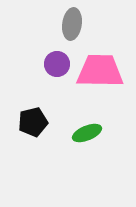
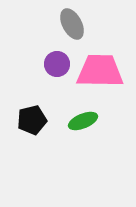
gray ellipse: rotated 36 degrees counterclockwise
black pentagon: moved 1 px left, 2 px up
green ellipse: moved 4 px left, 12 px up
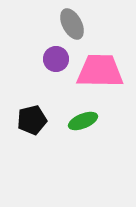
purple circle: moved 1 px left, 5 px up
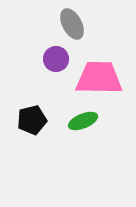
pink trapezoid: moved 1 px left, 7 px down
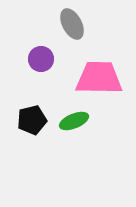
purple circle: moved 15 px left
green ellipse: moved 9 px left
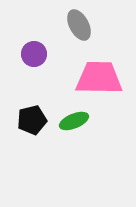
gray ellipse: moved 7 px right, 1 px down
purple circle: moved 7 px left, 5 px up
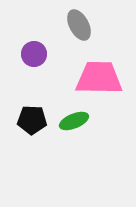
black pentagon: rotated 16 degrees clockwise
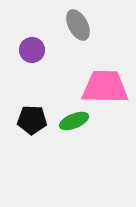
gray ellipse: moved 1 px left
purple circle: moved 2 px left, 4 px up
pink trapezoid: moved 6 px right, 9 px down
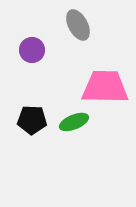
green ellipse: moved 1 px down
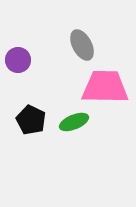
gray ellipse: moved 4 px right, 20 px down
purple circle: moved 14 px left, 10 px down
black pentagon: moved 1 px left; rotated 24 degrees clockwise
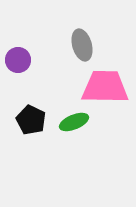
gray ellipse: rotated 12 degrees clockwise
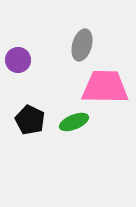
gray ellipse: rotated 32 degrees clockwise
black pentagon: moved 1 px left
